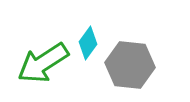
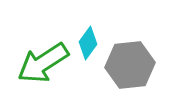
gray hexagon: rotated 12 degrees counterclockwise
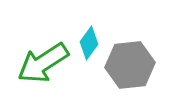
cyan diamond: moved 1 px right
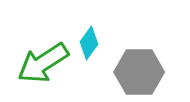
gray hexagon: moved 9 px right, 7 px down; rotated 6 degrees clockwise
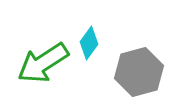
gray hexagon: rotated 15 degrees counterclockwise
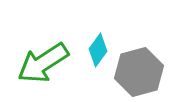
cyan diamond: moved 9 px right, 7 px down
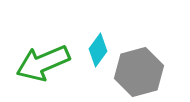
green arrow: rotated 10 degrees clockwise
